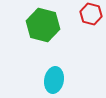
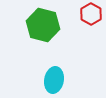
red hexagon: rotated 15 degrees clockwise
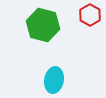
red hexagon: moved 1 px left, 1 px down
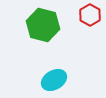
cyan ellipse: rotated 50 degrees clockwise
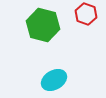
red hexagon: moved 4 px left, 1 px up; rotated 10 degrees counterclockwise
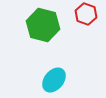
cyan ellipse: rotated 20 degrees counterclockwise
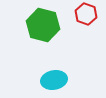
cyan ellipse: rotated 40 degrees clockwise
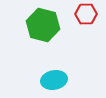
red hexagon: rotated 20 degrees counterclockwise
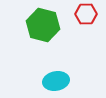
cyan ellipse: moved 2 px right, 1 px down
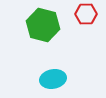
cyan ellipse: moved 3 px left, 2 px up
